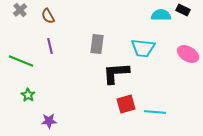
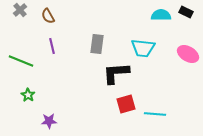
black rectangle: moved 3 px right, 2 px down
purple line: moved 2 px right
cyan line: moved 2 px down
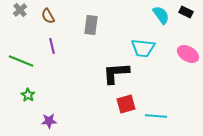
cyan semicircle: rotated 54 degrees clockwise
gray rectangle: moved 6 px left, 19 px up
cyan line: moved 1 px right, 2 px down
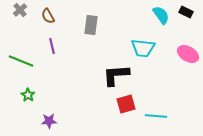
black L-shape: moved 2 px down
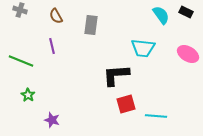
gray cross: rotated 32 degrees counterclockwise
brown semicircle: moved 8 px right
purple star: moved 3 px right, 1 px up; rotated 21 degrees clockwise
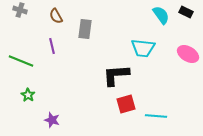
gray rectangle: moved 6 px left, 4 px down
